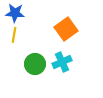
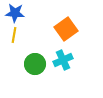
cyan cross: moved 1 px right, 2 px up
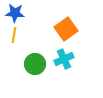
cyan cross: moved 1 px right, 1 px up
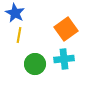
blue star: rotated 24 degrees clockwise
yellow line: moved 5 px right
cyan cross: rotated 18 degrees clockwise
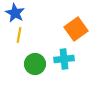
orange square: moved 10 px right
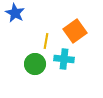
orange square: moved 1 px left, 2 px down
yellow line: moved 27 px right, 6 px down
cyan cross: rotated 12 degrees clockwise
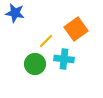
blue star: rotated 18 degrees counterclockwise
orange square: moved 1 px right, 2 px up
yellow line: rotated 35 degrees clockwise
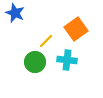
blue star: rotated 12 degrees clockwise
cyan cross: moved 3 px right, 1 px down
green circle: moved 2 px up
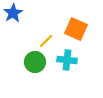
blue star: moved 2 px left; rotated 18 degrees clockwise
orange square: rotated 30 degrees counterclockwise
